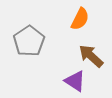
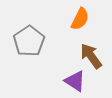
brown arrow: rotated 12 degrees clockwise
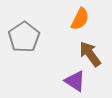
gray pentagon: moved 5 px left, 4 px up
brown arrow: moved 1 px left, 2 px up
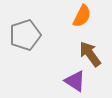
orange semicircle: moved 2 px right, 3 px up
gray pentagon: moved 1 px right, 2 px up; rotated 16 degrees clockwise
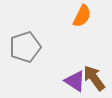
gray pentagon: moved 12 px down
brown arrow: moved 4 px right, 24 px down
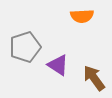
orange semicircle: rotated 60 degrees clockwise
purple triangle: moved 17 px left, 16 px up
